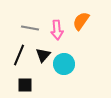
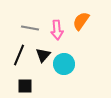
black square: moved 1 px down
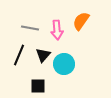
black square: moved 13 px right
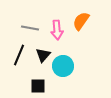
cyan circle: moved 1 px left, 2 px down
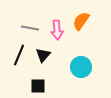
cyan circle: moved 18 px right, 1 px down
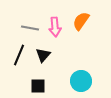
pink arrow: moved 2 px left, 3 px up
cyan circle: moved 14 px down
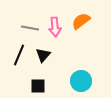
orange semicircle: rotated 18 degrees clockwise
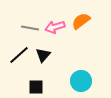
pink arrow: rotated 78 degrees clockwise
black line: rotated 25 degrees clockwise
black square: moved 2 px left, 1 px down
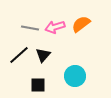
orange semicircle: moved 3 px down
cyan circle: moved 6 px left, 5 px up
black square: moved 2 px right, 2 px up
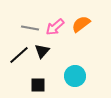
pink arrow: rotated 24 degrees counterclockwise
black triangle: moved 1 px left, 4 px up
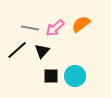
pink arrow: moved 1 px down
black line: moved 2 px left, 5 px up
black square: moved 13 px right, 9 px up
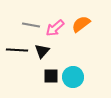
gray line: moved 1 px right, 3 px up
black line: rotated 45 degrees clockwise
cyan circle: moved 2 px left, 1 px down
